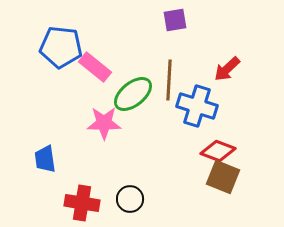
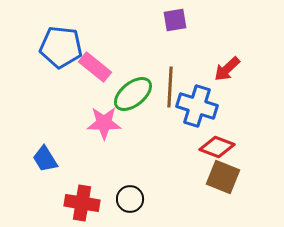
brown line: moved 1 px right, 7 px down
red diamond: moved 1 px left, 4 px up
blue trapezoid: rotated 24 degrees counterclockwise
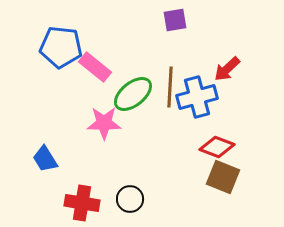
blue cross: moved 9 px up; rotated 33 degrees counterclockwise
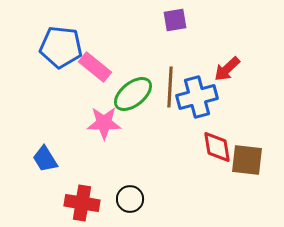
red diamond: rotated 60 degrees clockwise
brown square: moved 24 px right, 17 px up; rotated 16 degrees counterclockwise
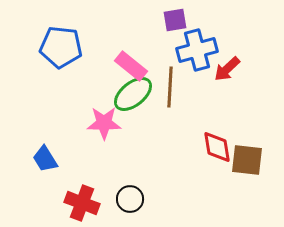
pink rectangle: moved 36 px right, 1 px up
blue cross: moved 47 px up
red cross: rotated 12 degrees clockwise
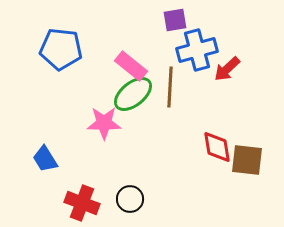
blue pentagon: moved 2 px down
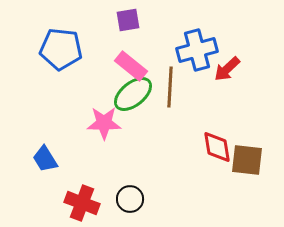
purple square: moved 47 px left
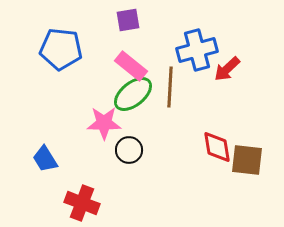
black circle: moved 1 px left, 49 px up
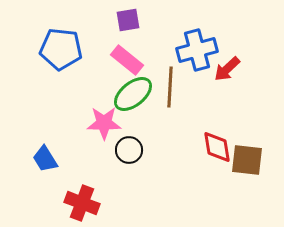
pink rectangle: moved 4 px left, 6 px up
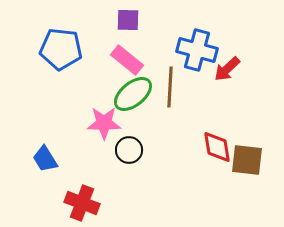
purple square: rotated 10 degrees clockwise
blue cross: rotated 30 degrees clockwise
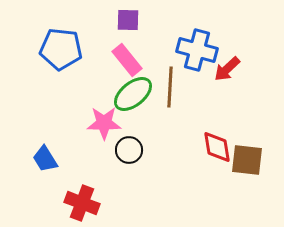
pink rectangle: rotated 12 degrees clockwise
